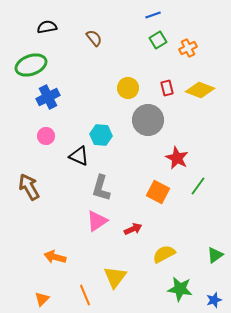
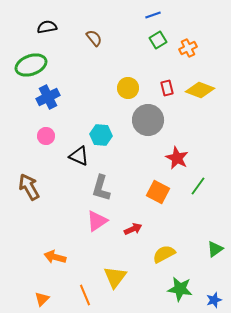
green triangle: moved 6 px up
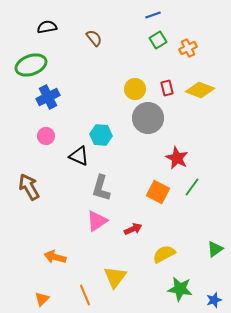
yellow circle: moved 7 px right, 1 px down
gray circle: moved 2 px up
green line: moved 6 px left, 1 px down
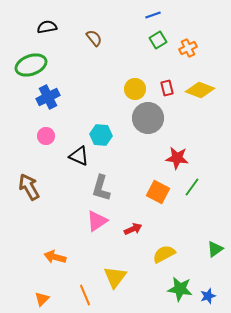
red star: rotated 20 degrees counterclockwise
blue star: moved 6 px left, 4 px up
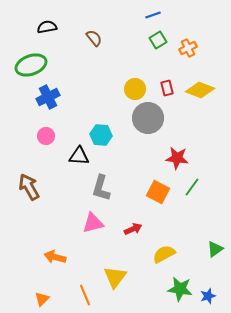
black triangle: rotated 20 degrees counterclockwise
pink triangle: moved 4 px left, 2 px down; rotated 20 degrees clockwise
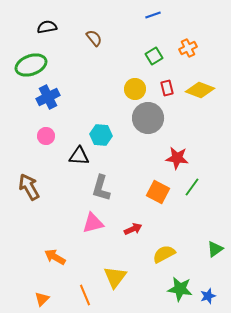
green square: moved 4 px left, 16 px down
orange arrow: rotated 15 degrees clockwise
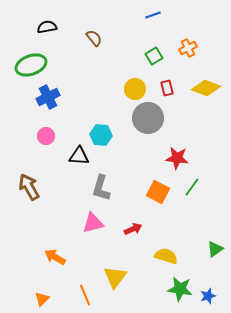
yellow diamond: moved 6 px right, 2 px up
yellow semicircle: moved 2 px right, 2 px down; rotated 45 degrees clockwise
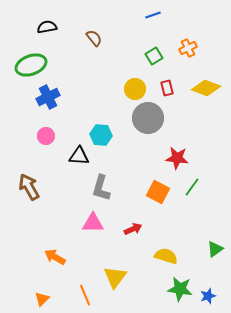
pink triangle: rotated 15 degrees clockwise
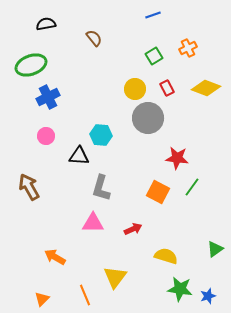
black semicircle: moved 1 px left, 3 px up
red rectangle: rotated 14 degrees counterclockwise
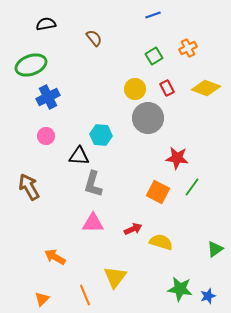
gray L-shape: moved 8 px left, 4 px up
yellow semicircle: moved 5 px left, 14 px up
